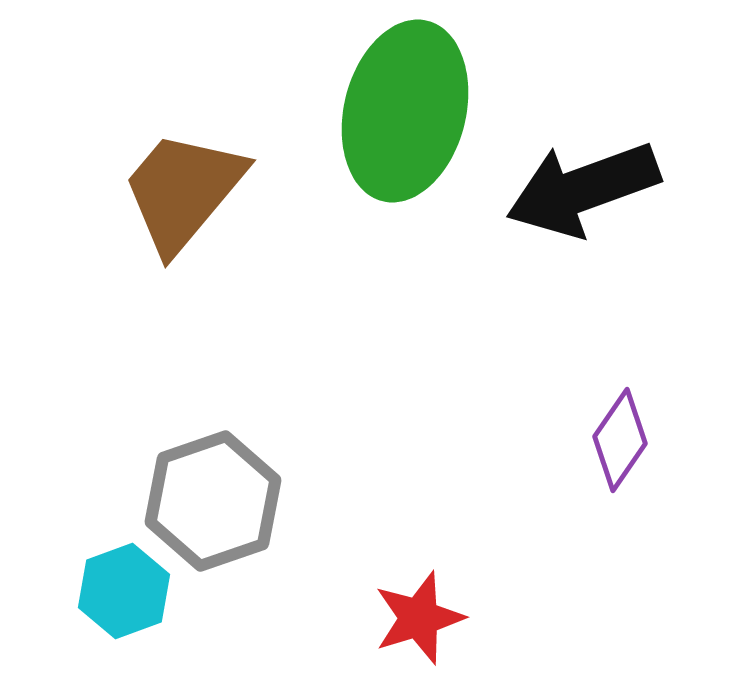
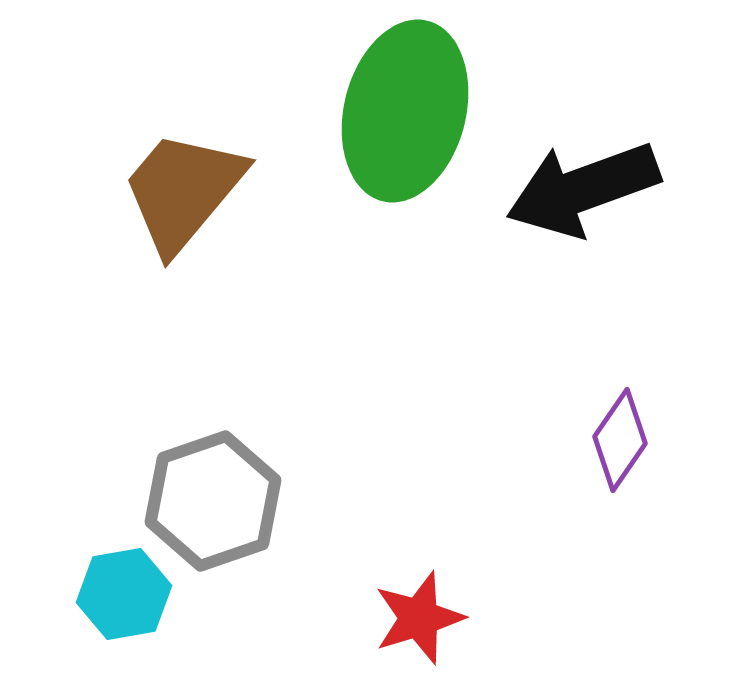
cyan hexagon: moved 3 px down; rotated 10 degrees clockwise
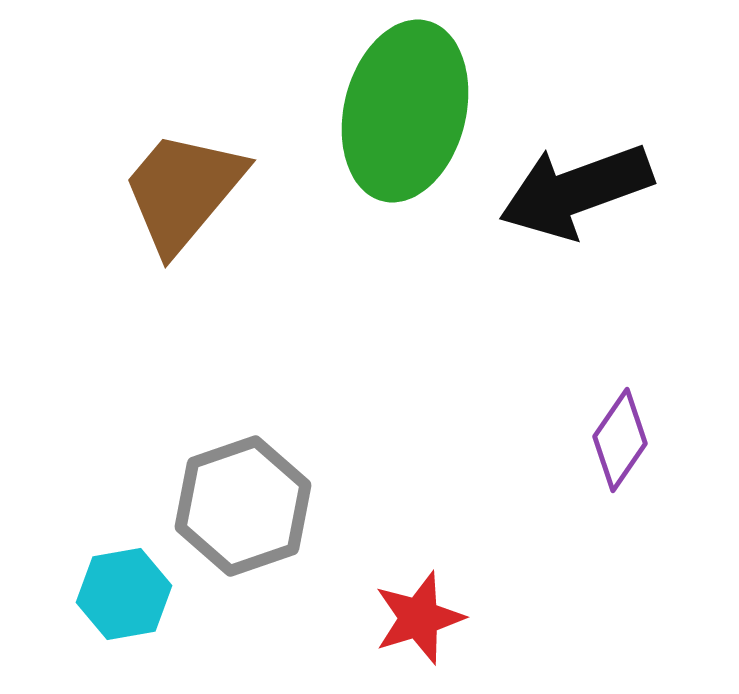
black arrow: moved 7 px left, 2 px down
gray hexagon: moved 30 px right, 5 px down
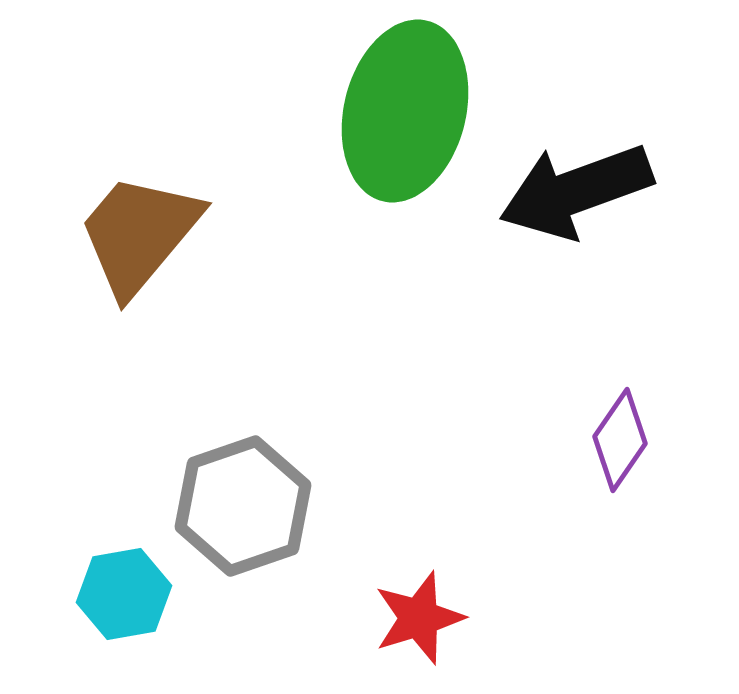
brown trapezoid: moved 44 px left, 43 px down
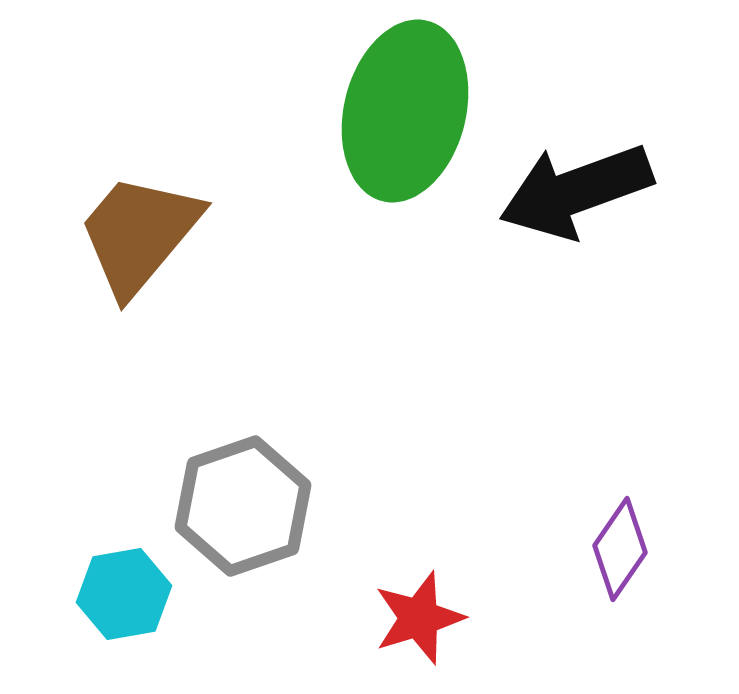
purple diamond: moved 109 px down
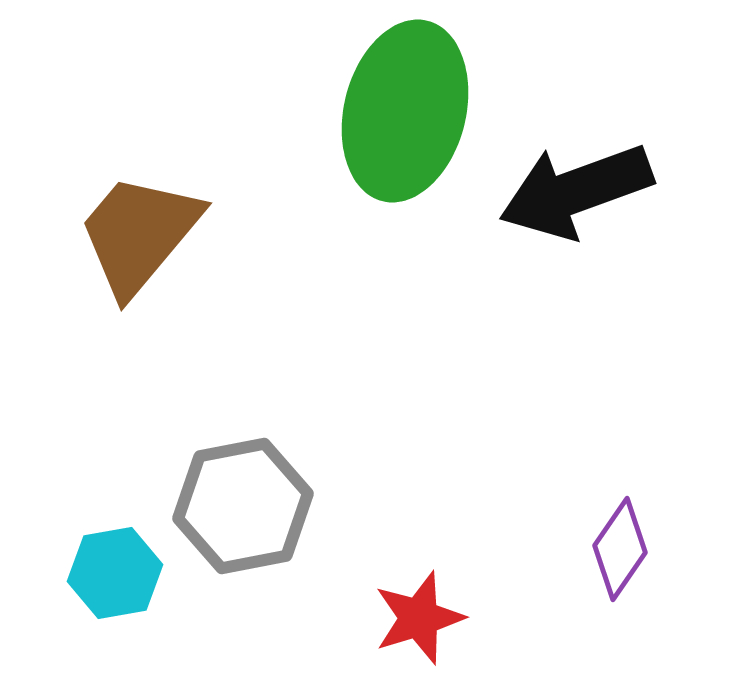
gray hexagon: rotated 8 degrees clockwise
cyan hexagon: moved 9 px left, 21 px up
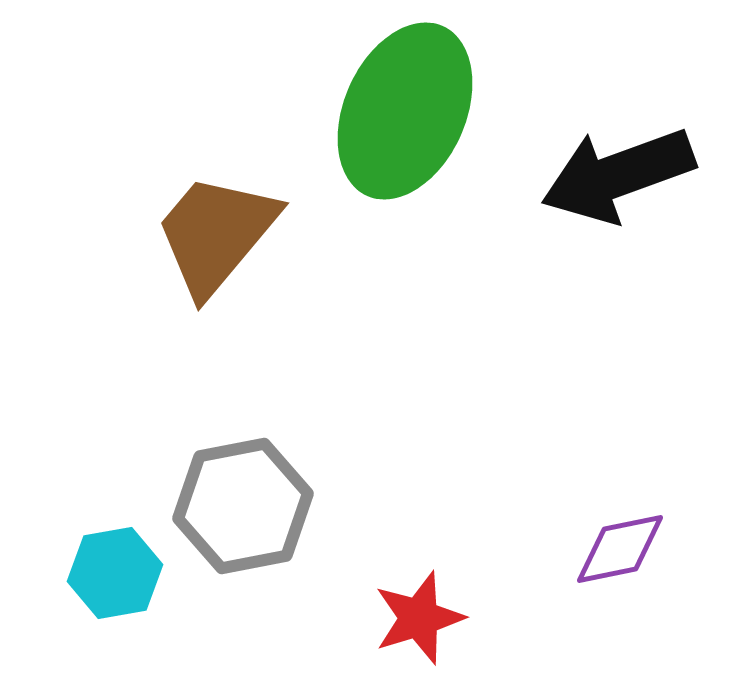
green ellipse: rotated 10 degrees clockwise
black arrow: moved 42 px right, 16 px up
brown trapezoid: moved 77 px right
purple diamond: rotated 44 degrees clockwise
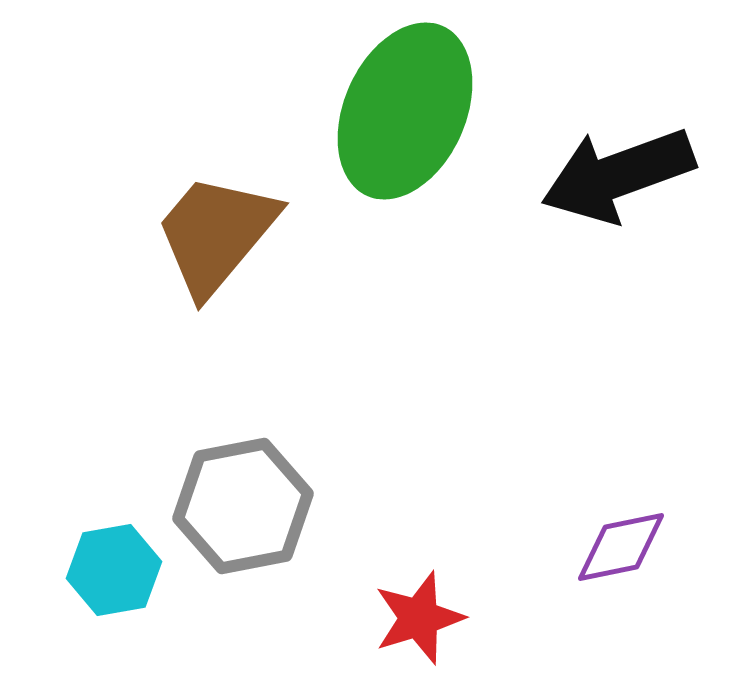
purple diamond: moved 1 px right, 2 px up
cyan hexagon: moved 1 px left, 3 px up
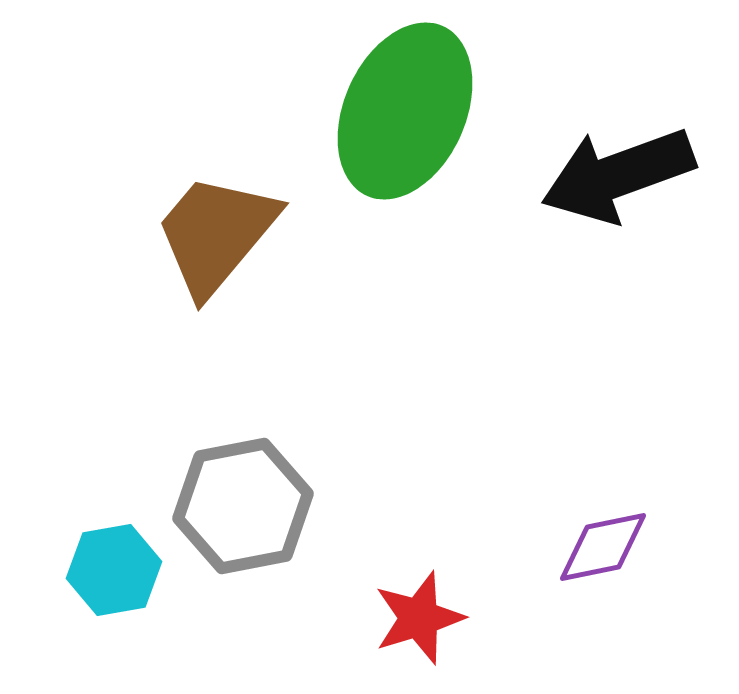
purple diamond: moved 18 px left
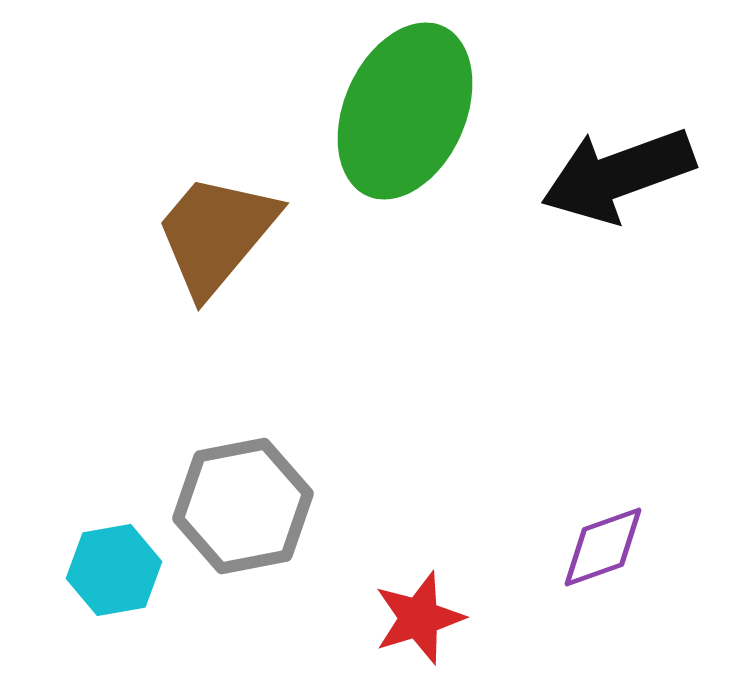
purple diamond: rotated 8 degrees counterclockwise
